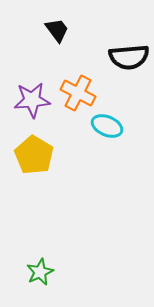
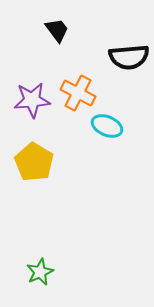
yellow pentagon: moved 7 px down
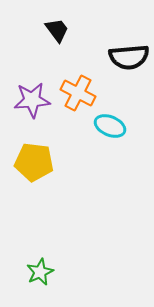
cyan ellipse: moved 3 px right
yellow pentagon: rotated 24 degrees counterclockwise
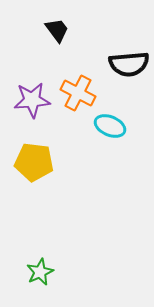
black semicircle: moved 7 px down
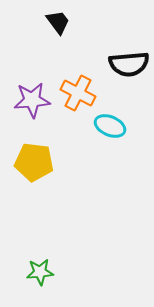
black trapezoid: moved 1 px right, 8 px up
green star: rotated 20 degrees clockwise
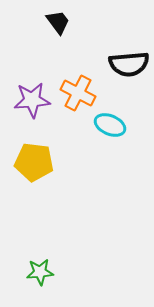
cyan ellipse: moved 1 px up
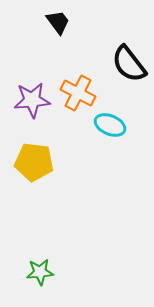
black semicircle: rotated 57 degrees clockwise
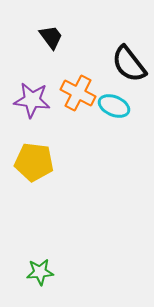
black trapezoid: moved 7 px left, 15 px down
purple star: rotated 12 degrees clockwise
cyan ellipse: moved 4 px right, 19 px up
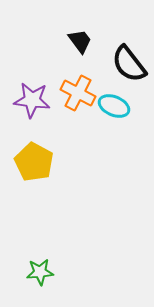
black trapezoid: moved 29 px right, 4 px down
yellow pentagon: rotated 21 degrees clockwise
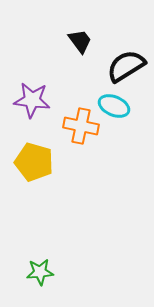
black semicircle: moved 3 px left, 2 px down; rotated 96 degrees clockwise
orange cross: moved 3 px right, 33 px down; rotated 16 degrees counterclockwise
yellow pentagon: rotated 12 degrees counterclockwise
